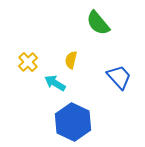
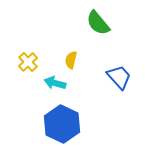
cyan arrow: rotated 15 degrees counterclockwise
blue hexagon: moved 11 px left, 2 px down
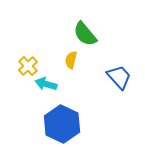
green semicircle: moved 13 px left, 11 px down
yellow cross: moved 4 px down
cyan arrow: moved 9 px left, 1 px down
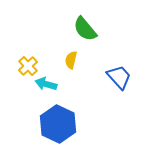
green semicircle: moved 5 px up
blue hexagon: moved 4 px left
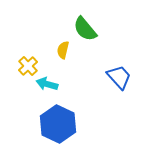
yellow semicircle: moved 8 px left, 10 px up
cyan arrow: moved 1 px right
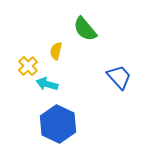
yellow semicircle: moved 7 px left, 1 px down
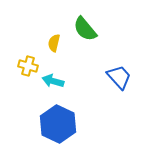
yellow semicircle: moved 2 px left, 8 px up
yellow cross: rotated 30 degrees counterclockwise
cyan arrow: moved 6 px right, 3 px up
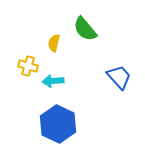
cyan arrow: rotated 20 degrees counterclockwise
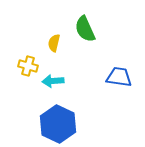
green semicircle: rotated 16 degrees clockwise
blue trapezoid: rotated 40 degrees counterclockwise
